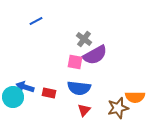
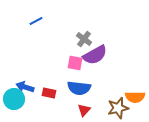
pink square: moved 1 px down
cyan circle: moved 1 px right, 2 px down
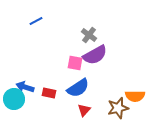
gray cross: moved 5 px right, 4 px up
blue semicircle: moved 1 px left; rotated 40 degrees counterclockwise
orange semicircle: moved 1 px up
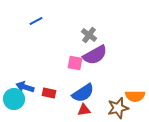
blue semicircle: moved 5 px right, 5 px down
red triangle: rotated 40 degrees clockwise
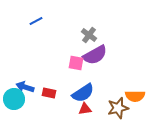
pink square: moved 1 px right
red triangle: moved 1 px right, 1 px up
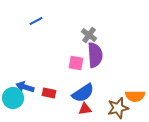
purple semicircle: rotated 65 degrees counterclockwise
cyan circle: moved 1 px left, 1 px up
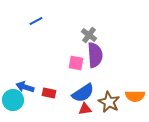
cyan circle: moved 2 px down
brown star: moved 9 px left, 6 px up; rotated 30 degrees counterclockwise
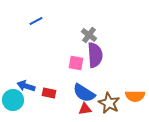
blue arrow: moved 1 px right, 1 px up
blue semicircle: moved 1 px right; rotated 65 degrees clockwise
brown star: moved 1 px down
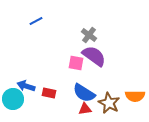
purple semicircle: moved 1 px left, 1 px down; rotated 50 degrees counterclockwise
cyan circle: moved 1 px up
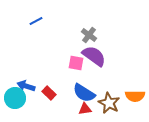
red rectangle: rotated 32 degrees clockwise
cyan circle: moved 2 px right, 1 px up
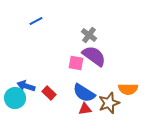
orange semicircle: moved 7 px left, 7 px up
brown star: rotated 25 degrees clockwise
